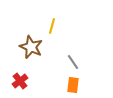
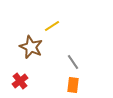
yellow line: rotated 42 degrees clockwise
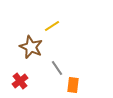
gray line: moved 16 px left, 6 px down
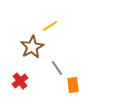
yellow line: moved 2 px left
brown star: moved 1 px right; rotated 20 degrees clockwise
orange rectangle: rotated 14 degrees counterclockwise
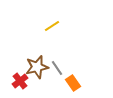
yellow line: moved 2 px right
brown star: moved 5 px right, 20 px down; rotated 15 degrees clockwise
orange rectangle: moved 2 px up; rotated 28 degrees counterclockwise
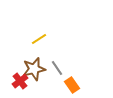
yellow line: moved 13 px left, 13 px down
brown star: moved 3 px left, 2 px down
orange rectangle: moved 1 px left, 2 px down
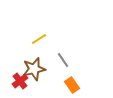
gray line: moved 6 px right, 8 px up
